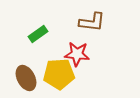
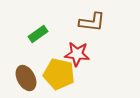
yellow pentagon: rotated 16 degrees clockwise
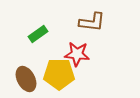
yellow pentagon: rotated 12 degrees counterclockwise
brown ellipse: moved 1 px down
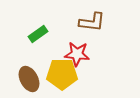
yellow pentagon: moved 3 px right
brown ellipse: moved 3 px right
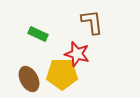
brown L-shape: rotated 104 degrees counterclockwise
green rectangle: rotated 60 degrees clockwise
red star: rotated 10 degrees clockwise
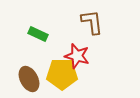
red star: moved 2 px down
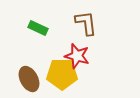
brown L-shape: moved 6 px left, 1 px down
green rectangle: moved 6 px up
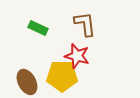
brown L-shape: moved 1 px left, 1 px down
yellow pentagon: moved 2 px down
brown ellipse: moved 2 px left, 3 px down
